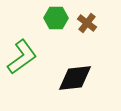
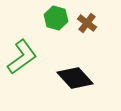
green hexagon: rotated 15 degrees clockwise
black diamond: rotated 54 degrees clockwise
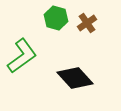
brown cross: rotated 18 degrees clockwise
green L-shape: moved 1 px up
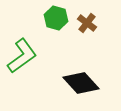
brown cross: rotated 18 degrees counterclockwise
black diamond: moved 6 px right, 5 px down
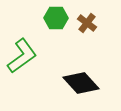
green hexagon: rotated 15 degrees counterclockwise
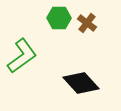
green hexagon: moved 3 px right
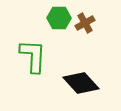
brown cross: moved 2 px left; rotated 24 degrees clockwise
green L-shape: moved 11 px right; rotated 51 degrees counterclockwise
